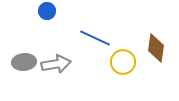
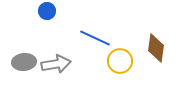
yellow circle: moved 3 px left, 1 px up
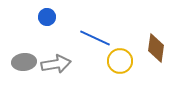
blue circle: moved 6 px down
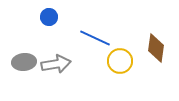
blue circle: moved 2 px right
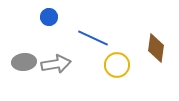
blue line: moved 2 px left
yellow circle: moved 3 px left, 4 px down
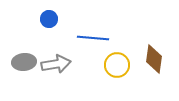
blue circle: moved 2 px down
blue line: rotated 20 degrees counterclockwise
brown diamond: moved 2 px left, 11 px down
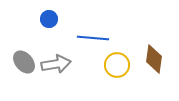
gray ellipse: rotated 55 degrees clockwise
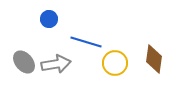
blue line: moved 7 px left, 4 px down; rotated 12 degrees clockwise
yellow circle: moved 2 px left, 2 px up
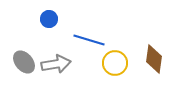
blue line: moved 3 px right, 2 px up
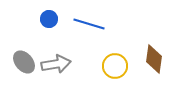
blue line: moved 16 px up
yellow circle: moved 3 px down
